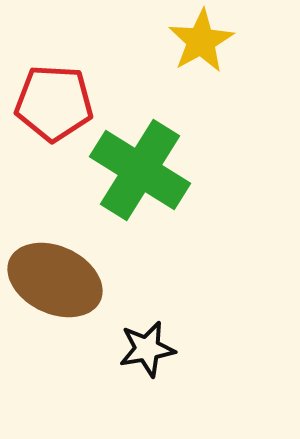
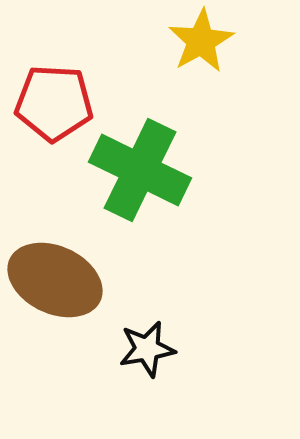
green cross: rotated 6 degrees counterclockwise
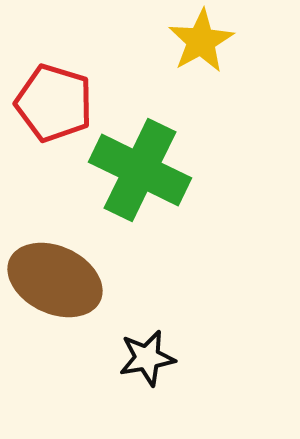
red pentagon: rotated 14 degrees clockwise
black star: moved 9 px down
